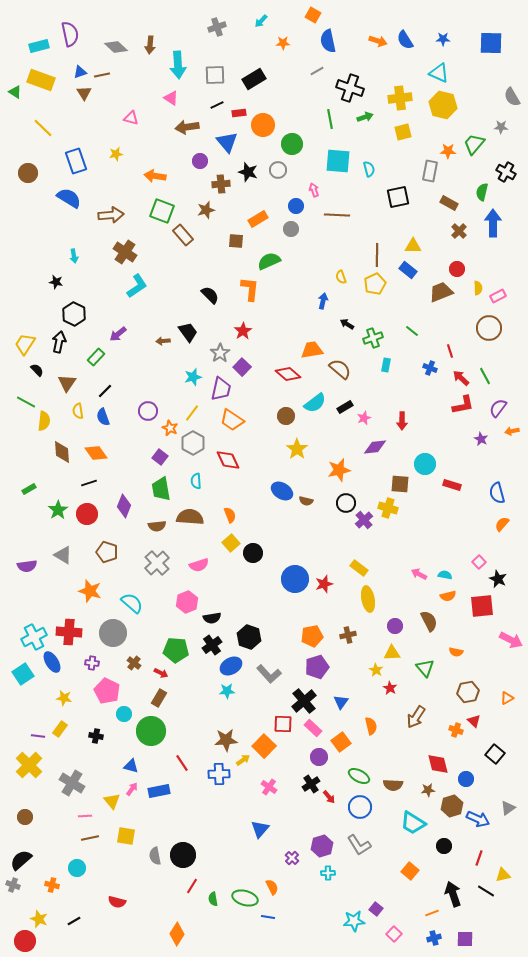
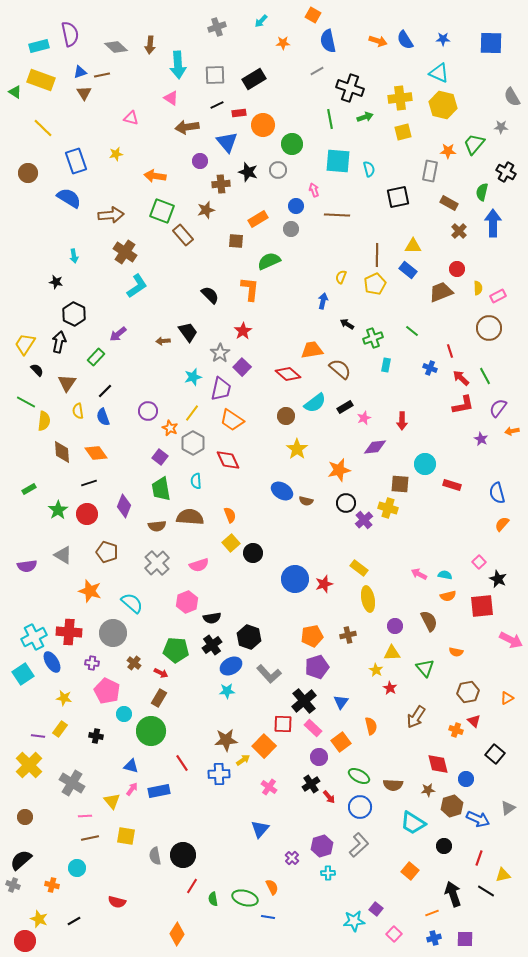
yellow semicircle at (341, 277): rotated 40 degrees clockwise
gray L-shape at (359, 845): rotated 100 degrees counterclockwise
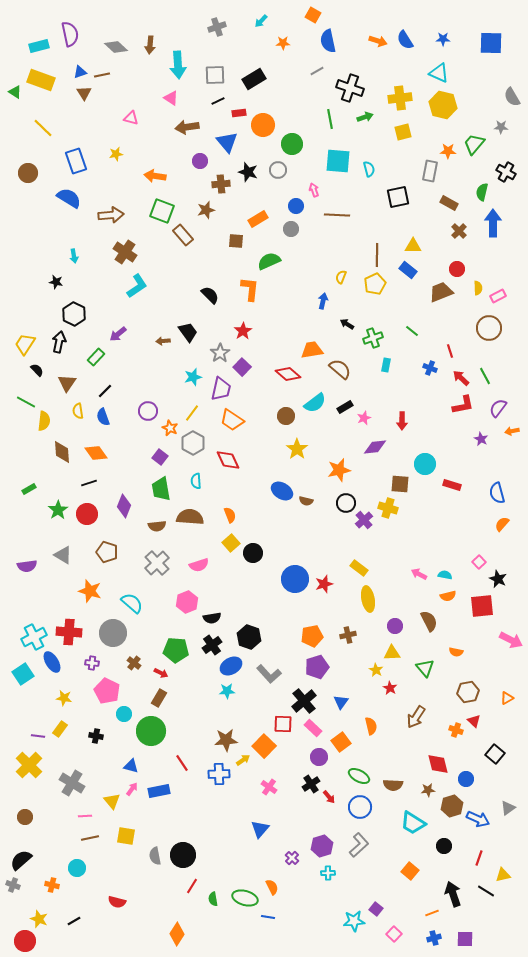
black line at (217, 105): moved 1 px right, 4 px up
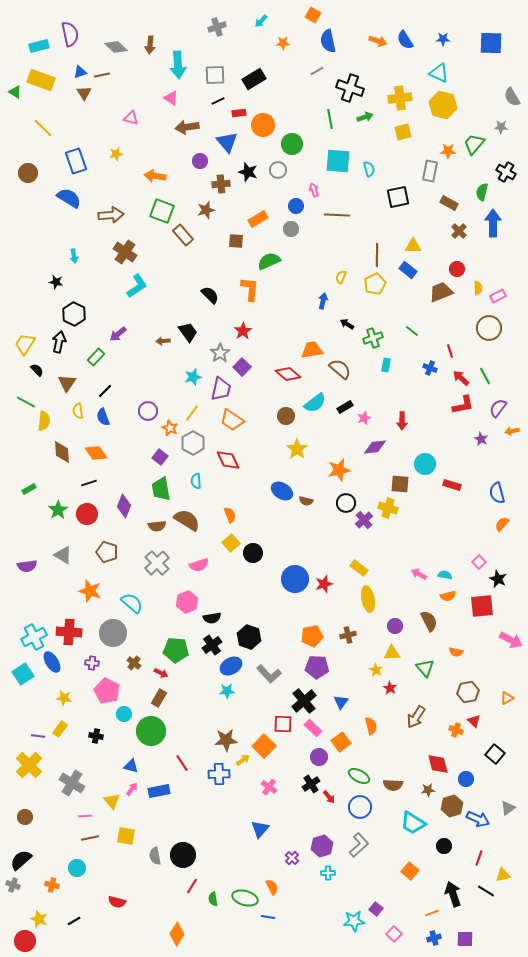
brown semicircle at (190, 517): moved 3 px left, 3 px down; rotated 28 degrees clockwise
purple pentagon at (317, 667): rotated 20 degrees clockwise
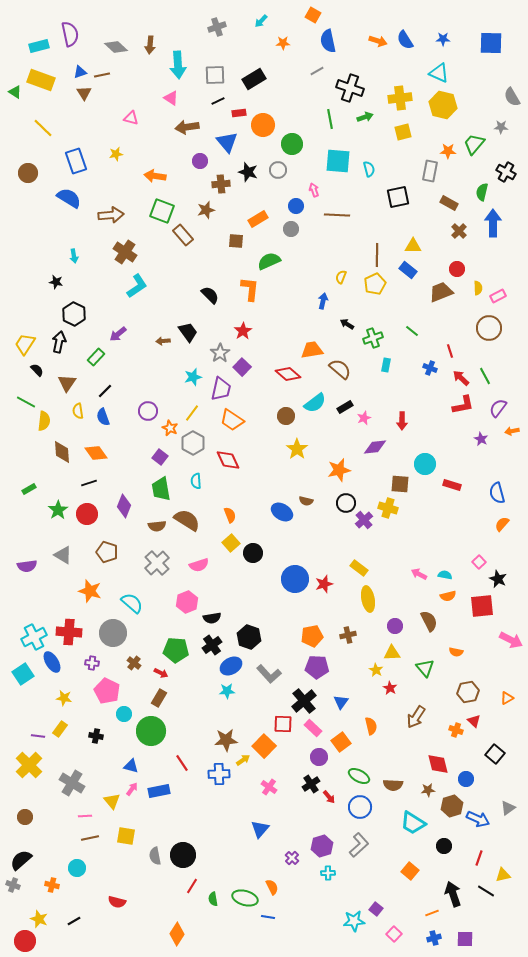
blue ellipse at (282, 491): moved 21 px down
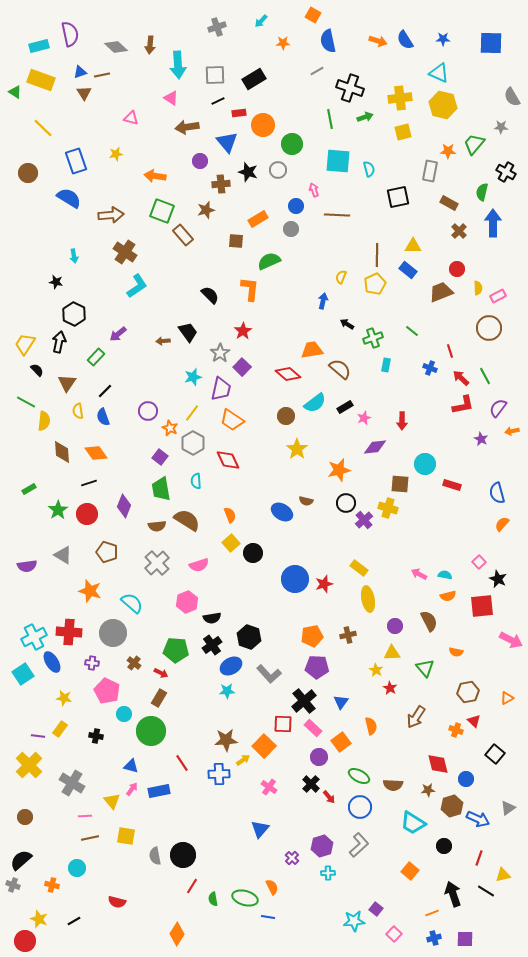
black cross at (311, 784): rotated 12 degrees counterclockwise
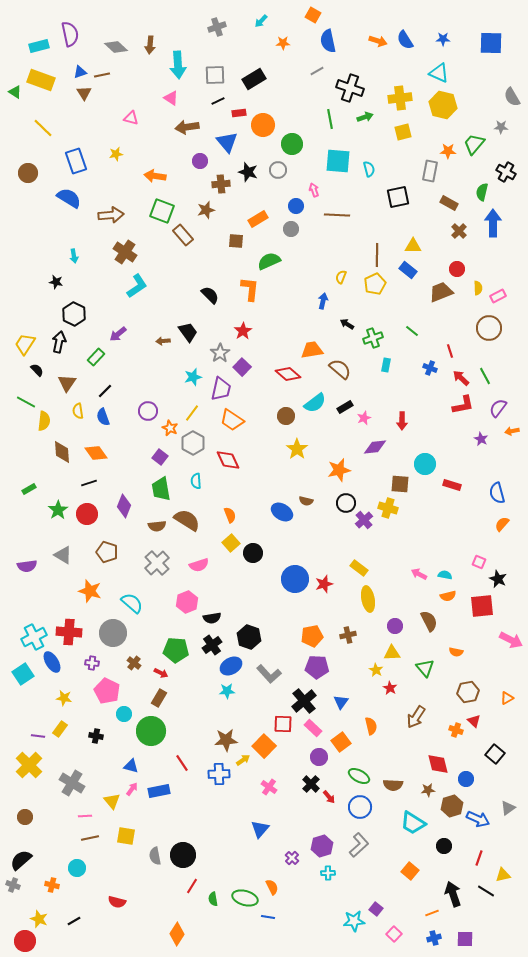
pink square at (479, 562): rotated 24 degrees counterclockwise
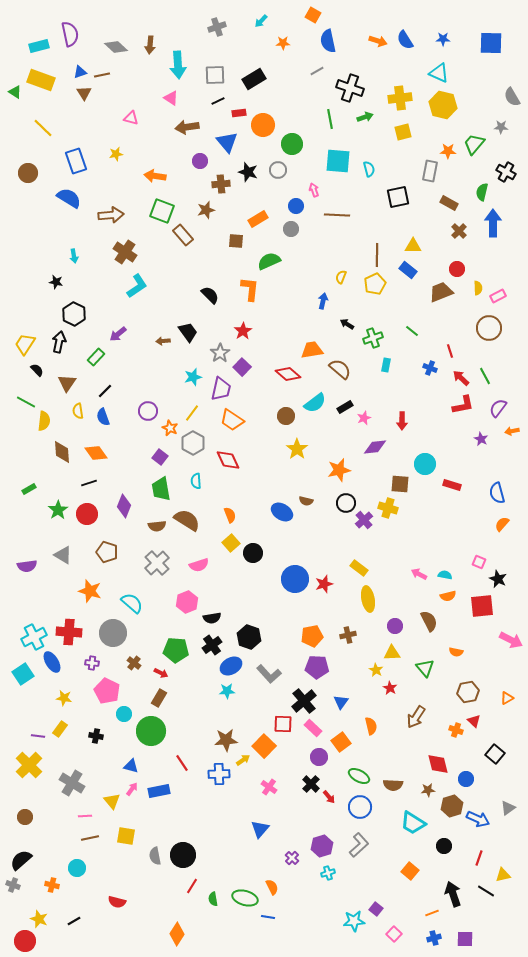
cyan cross at (328, 873): rotated 16 degrees counterclockwise
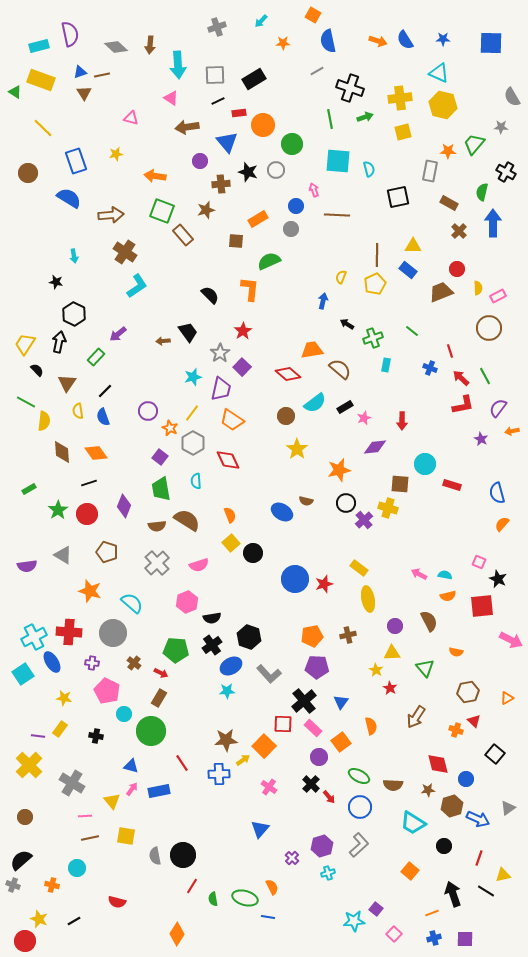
gray circle at (278, 170): moved 2 px left
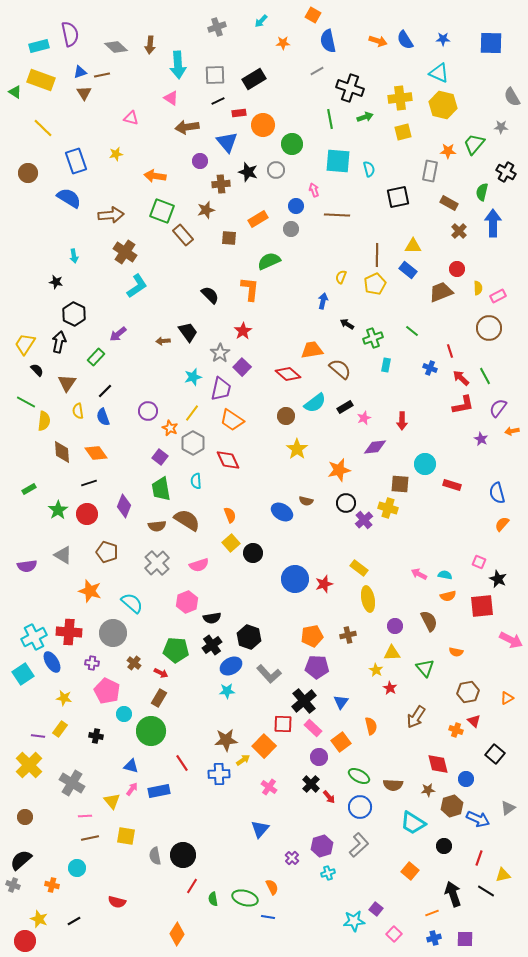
brown square at (236, 241): moved 7 px left, 3 px up
